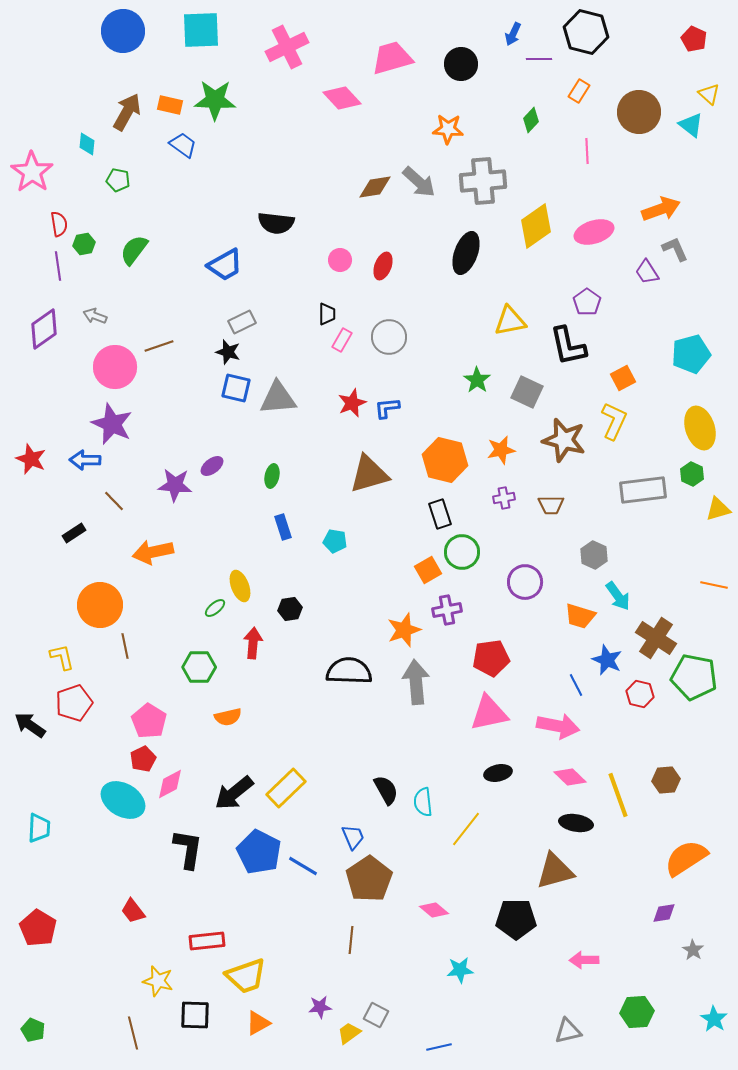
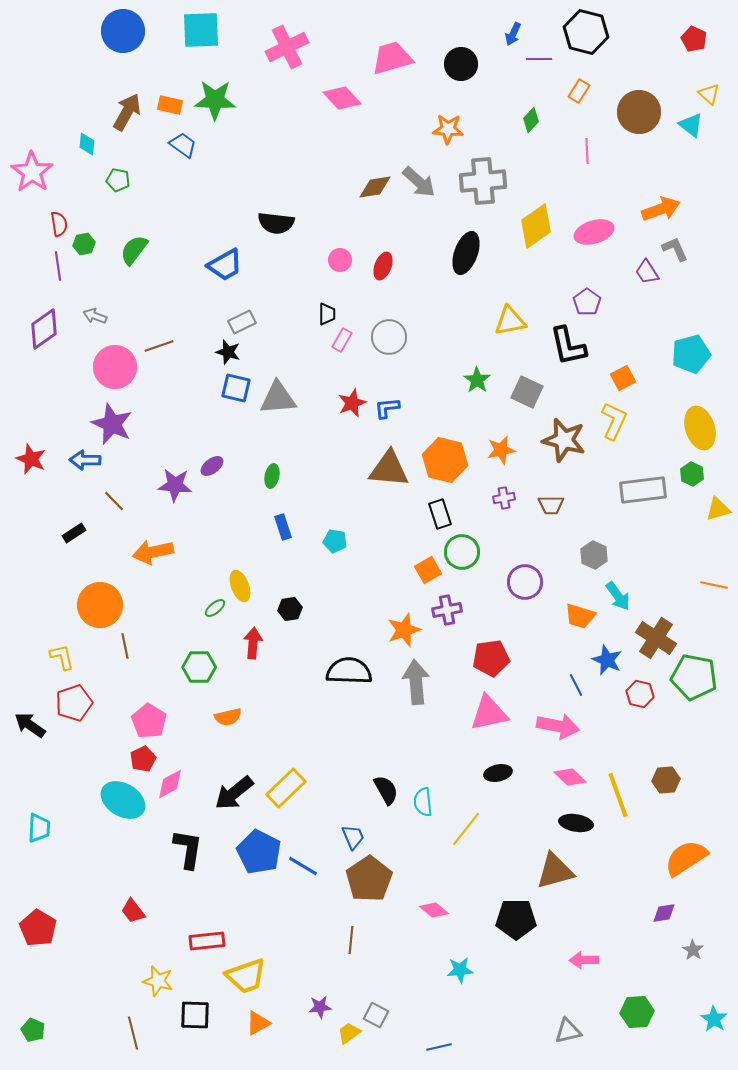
brown triangle at (369, 474): moved 20 px right, 5 px up; rotated 21 degrees clockwise
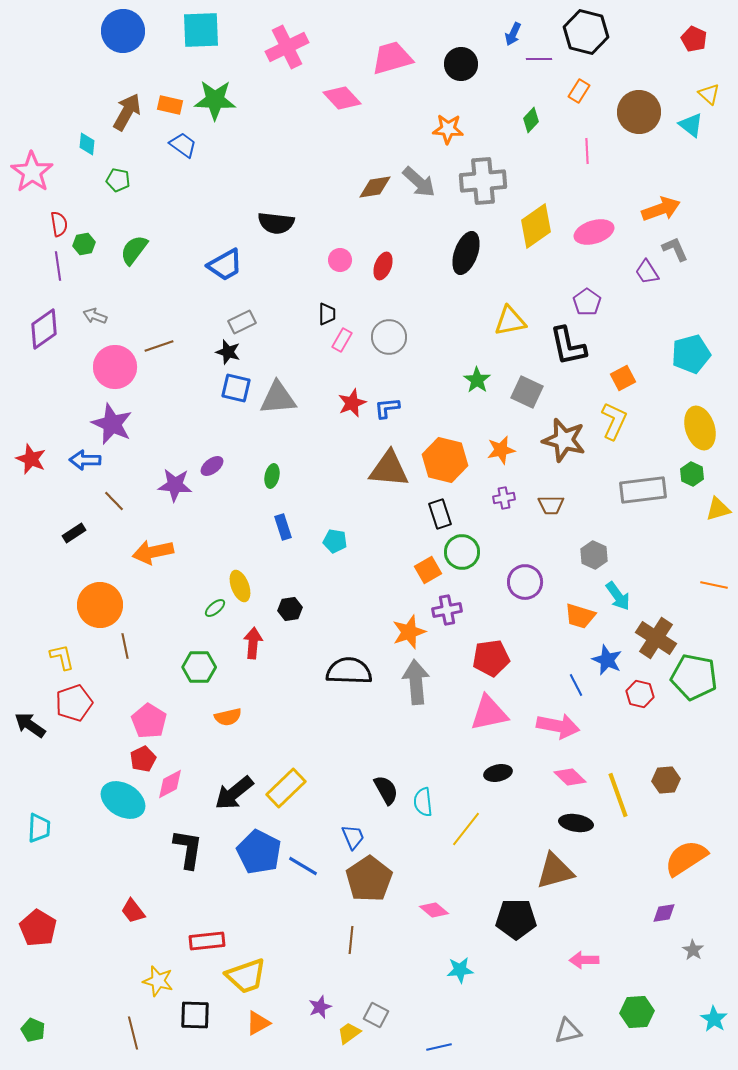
orange star at (404, 630): moved 5 px right, 2 px down
purple star at (320, 1007): rotated 15 degrees counterclockwise
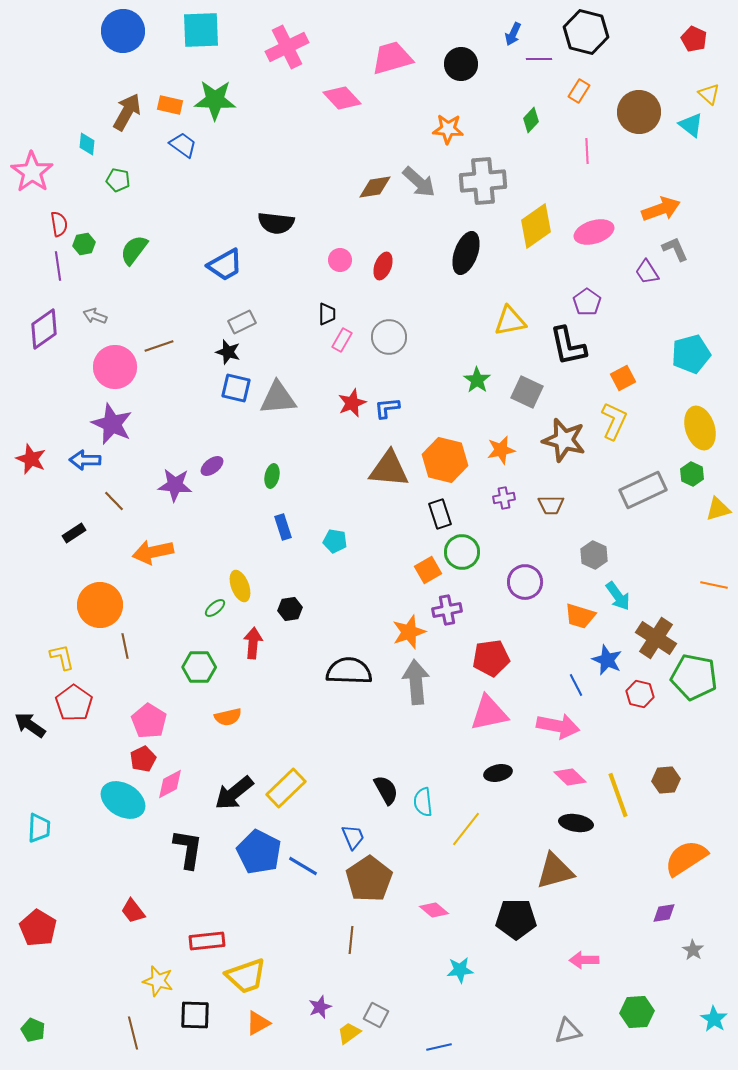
gray rectangle at (643, 490): rotated 18 degrees counterclockwise
red pentagon at (74, 703): rotated 18 degrees counterclockwise
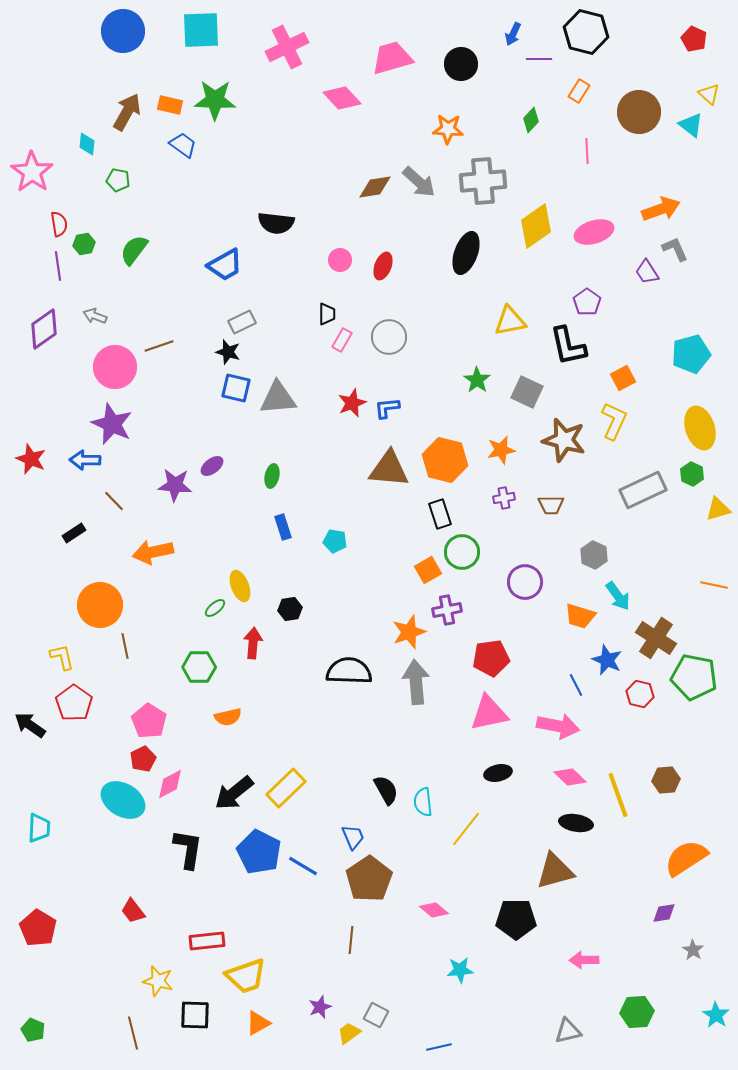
cyan star at (714, 1019): moved 2 px right, 4 px up
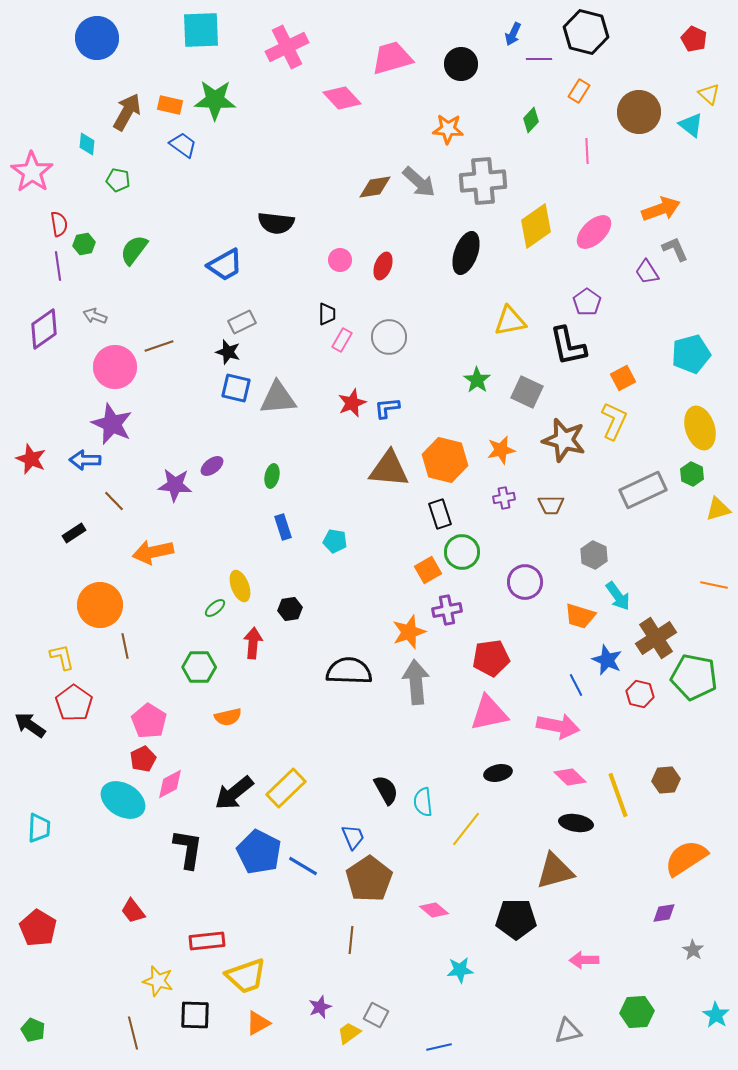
blue circle at (123, 31): moved 26 px left, 7 px down
pink ellipse at (594, 232): rotated 27 degrees counterclockwise
brown cross at (656, 638): rotated 24 degrees clockwise
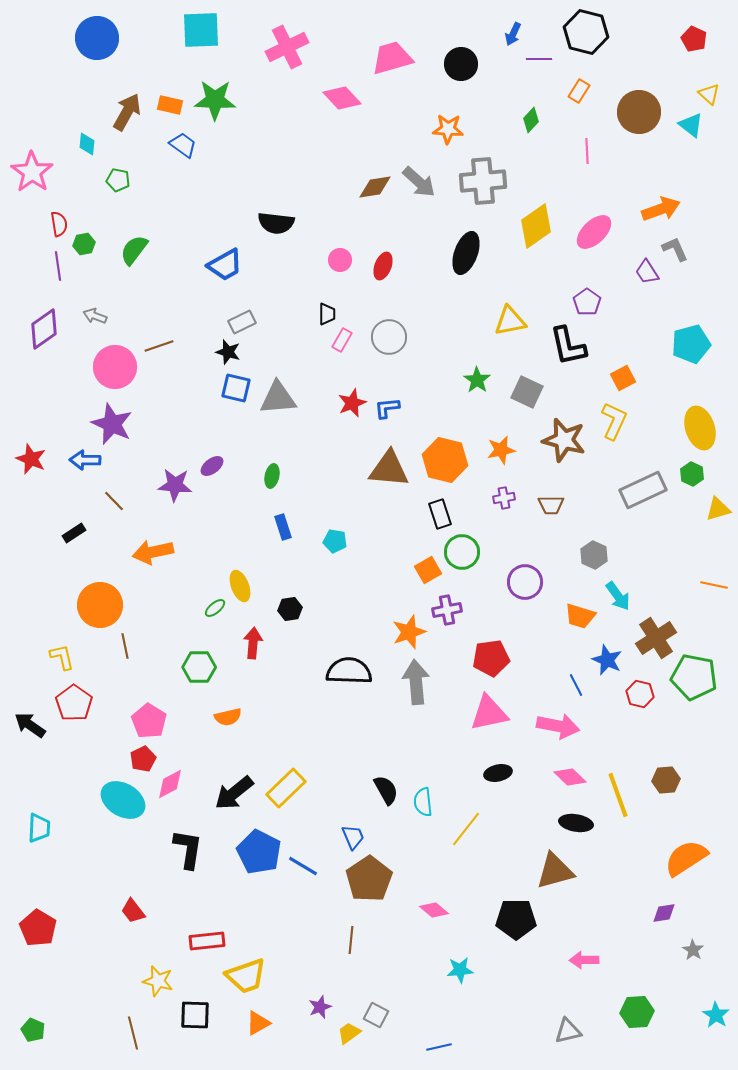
cyan pentagon at (691, 354): moved 10 px up
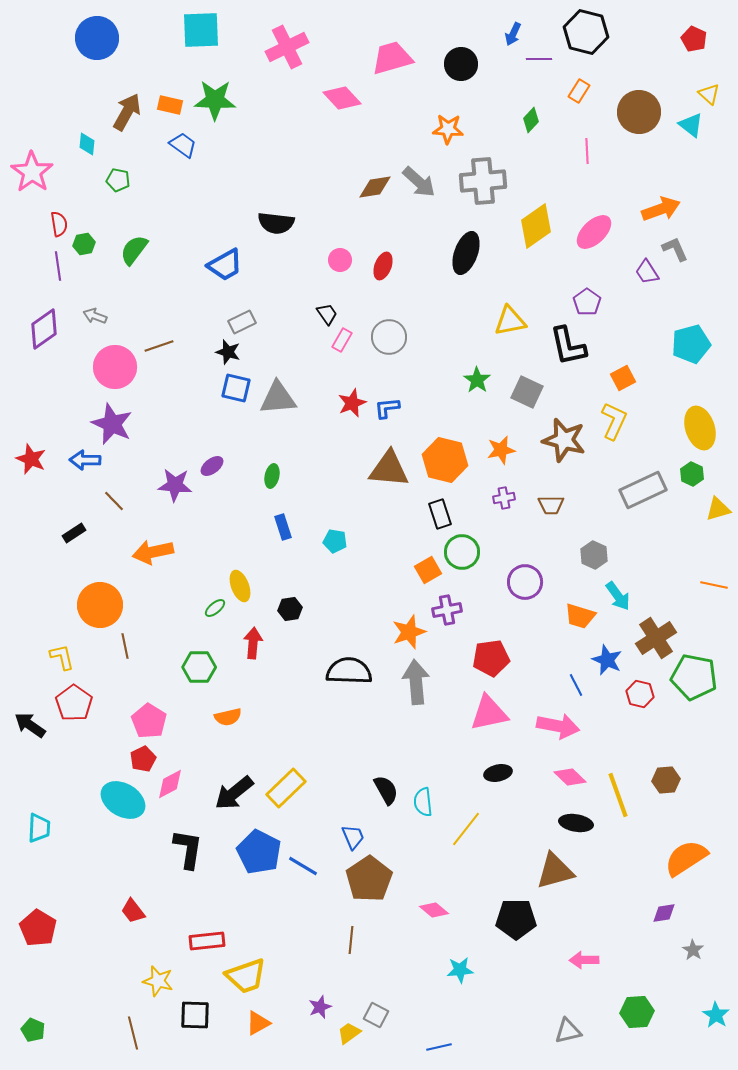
black trapezoid at (327, 314): rotated 35 degrees counterclockwise
